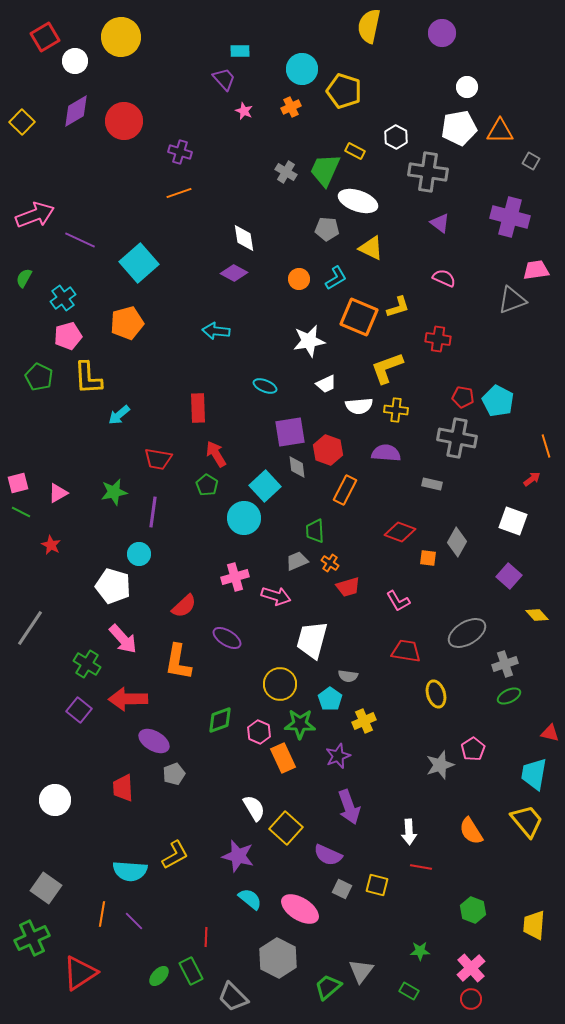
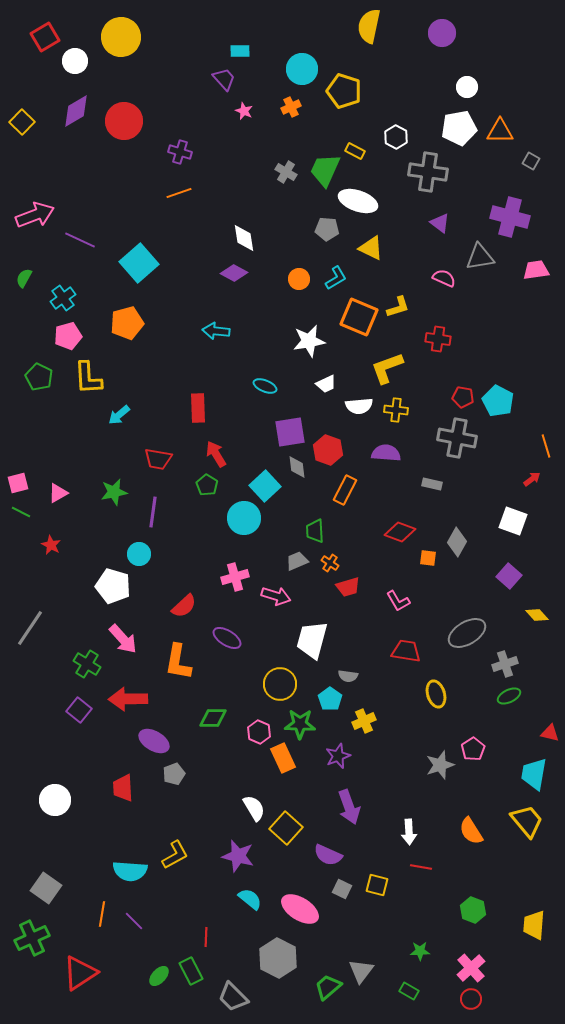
gray triangle at (512, 300): moved 32 px left, 43 px up; rotated 12 degrees clockwise
green diamond at (220, 720): moved 7 px left, 2 px up; rotated 20 degrees clockwise
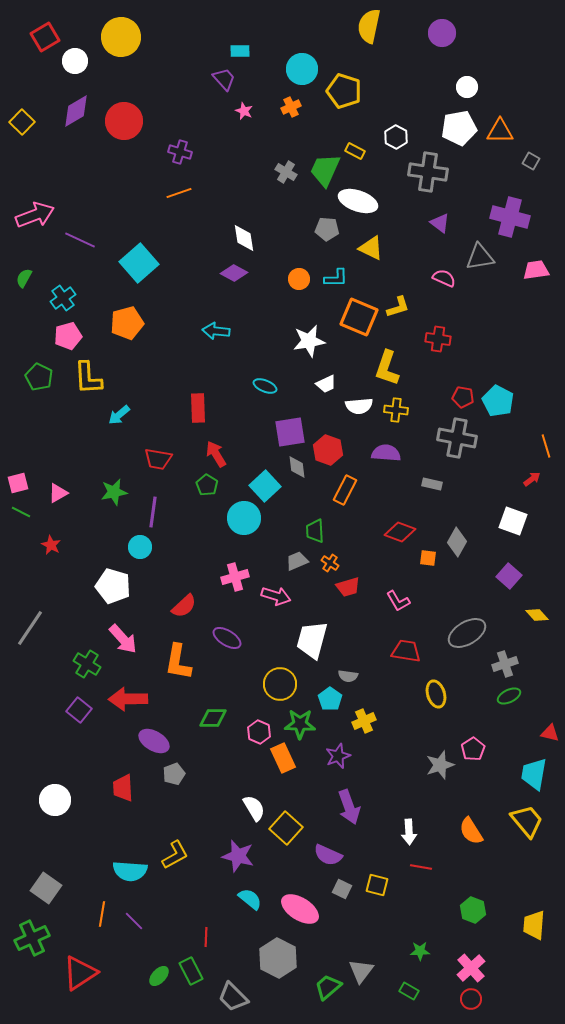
cyan L-shape at (336, 278): rotated 30 degrees clockwise
yellow L-shape at (387, 368): rotated 51 degrees counterclockwise
cyan circle at (139, 554): moved 1 px right, 7 px up
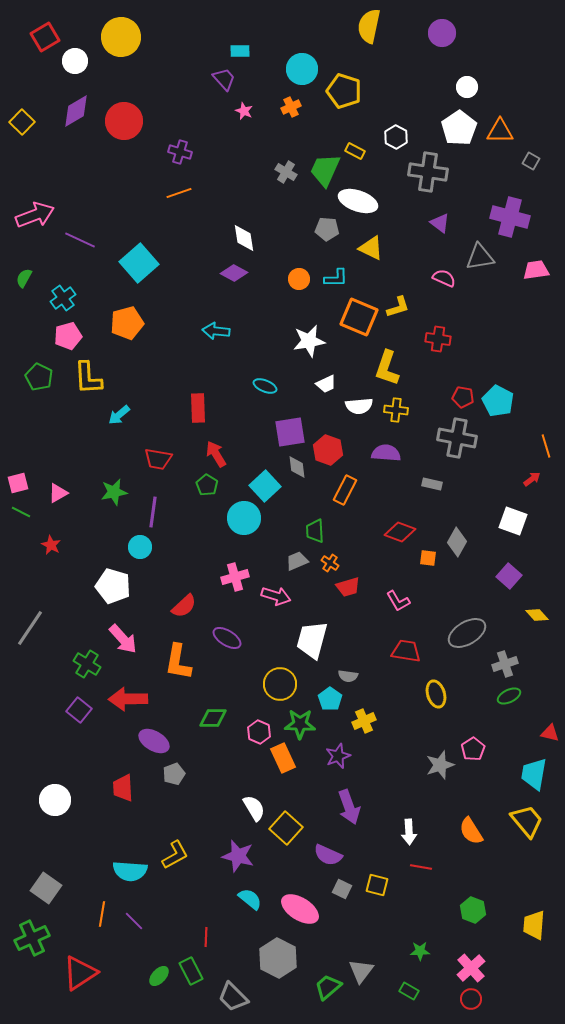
white pentagon at (459, 128): rotated 24 degrees counterclockwise
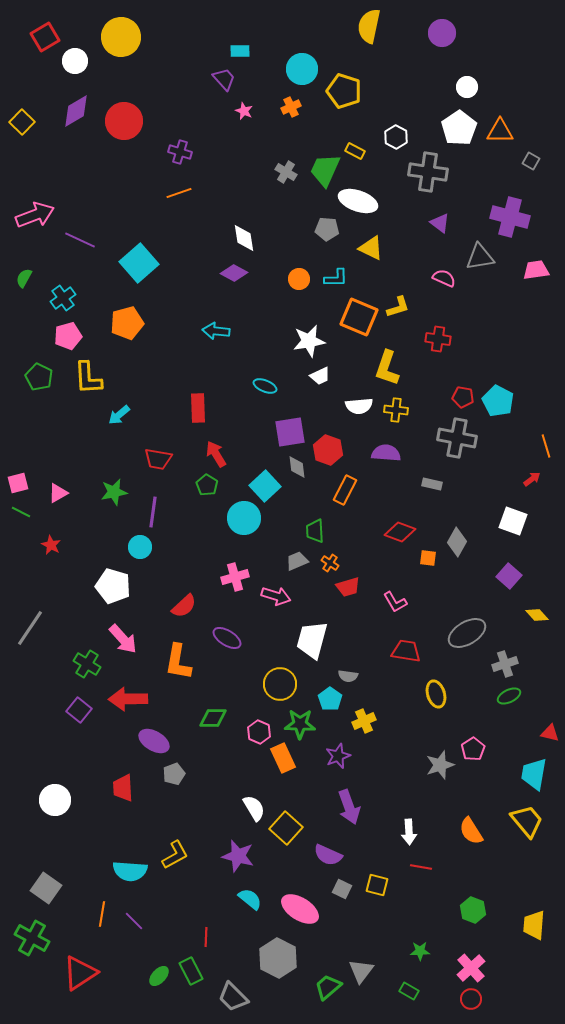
white trapezoid at (326, 384): moved 6 px left, 8 px up
pink L-shape at (398, 601): moved 3 px left, 1 px down
green cross at (32, 938): rotated 36 degrees counterclockwise
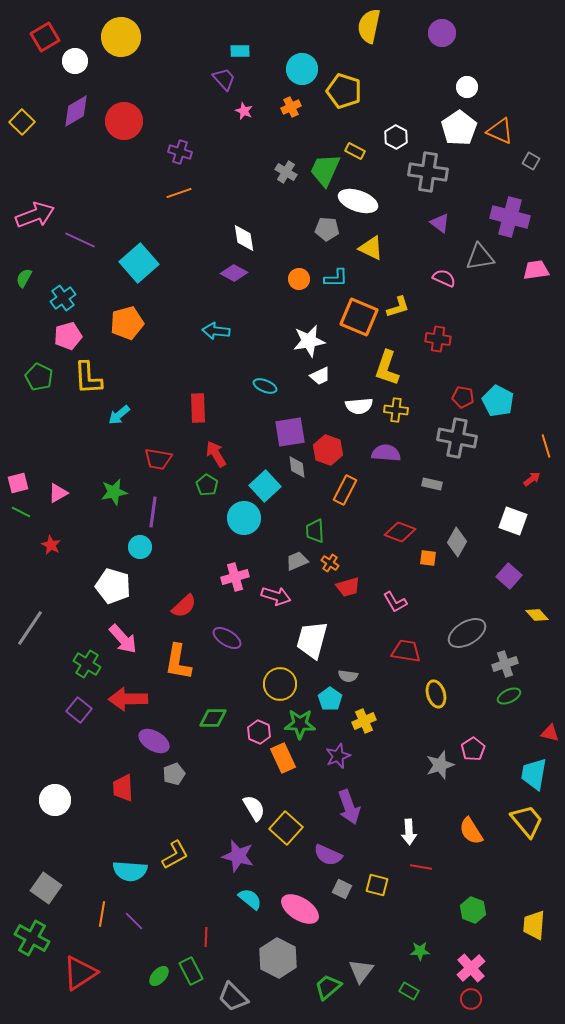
orange triangle at (500, 131): rotated 24 degrees clockwise
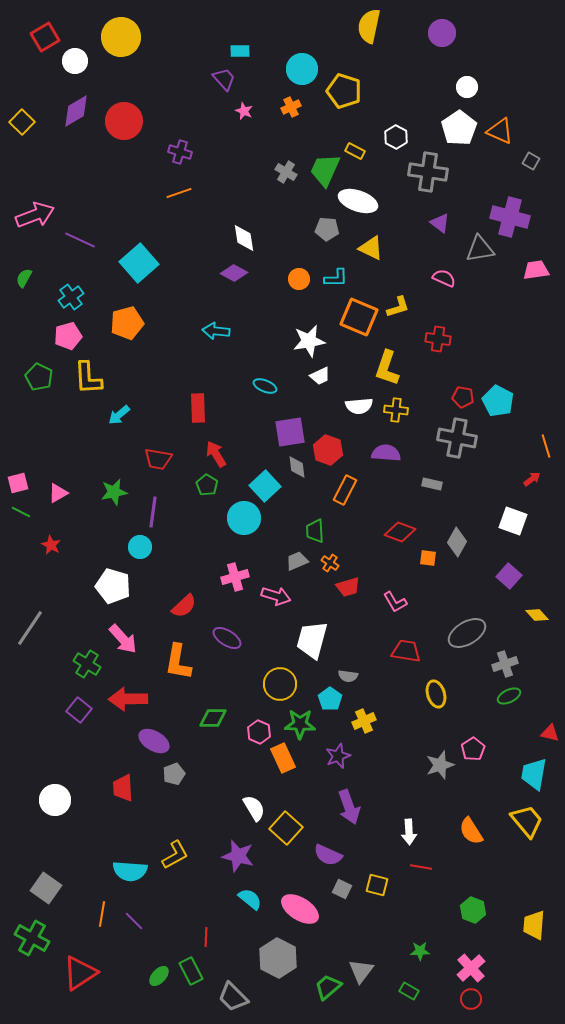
gray triangle at (480, 257): moved 8 px up
cyan cross at (63, 298): moved 8 px right, 1 px up
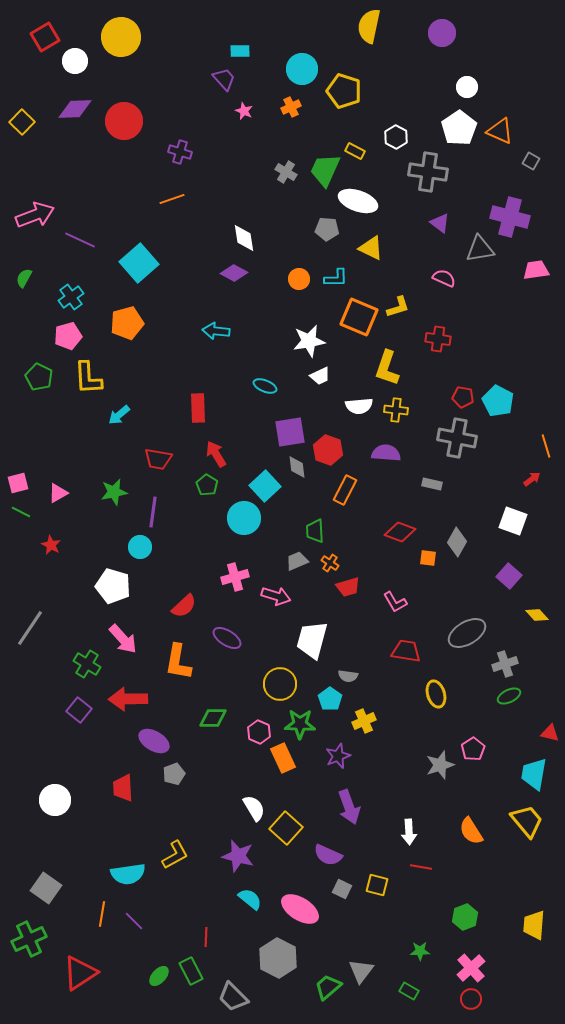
purple diamond at (76, 111): moved 1 px left, 2 px up; rotated 28 degrees clockwise
orange line at (179, 193): moved 7 px left, 6 px down
cyan semicircle at (130, 871): moved 2 px left, 3 px down; rotated 12 degrees counterclockwise
green hexagon at (473, 910): moved 8 px left, 7 px down; rotated 20 degrees clockwise
green cross at (32, 938): moved 3 px left, 1 px down; rotated 36 degrees clockwise
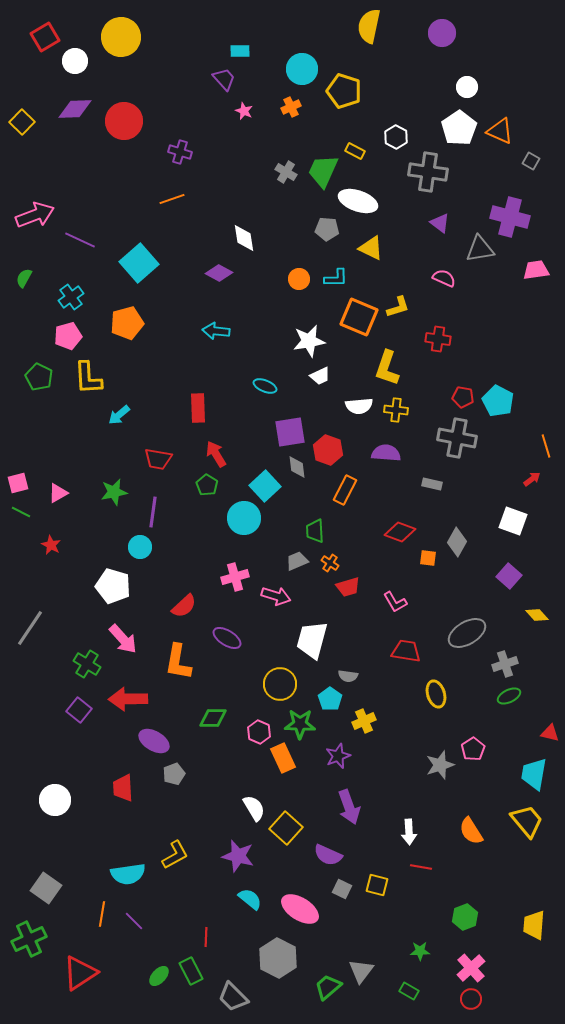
green trapezoid at (325, 170): moved 2 px left, 1 px down
purple diamond at (234, 273): moved 15 px left
